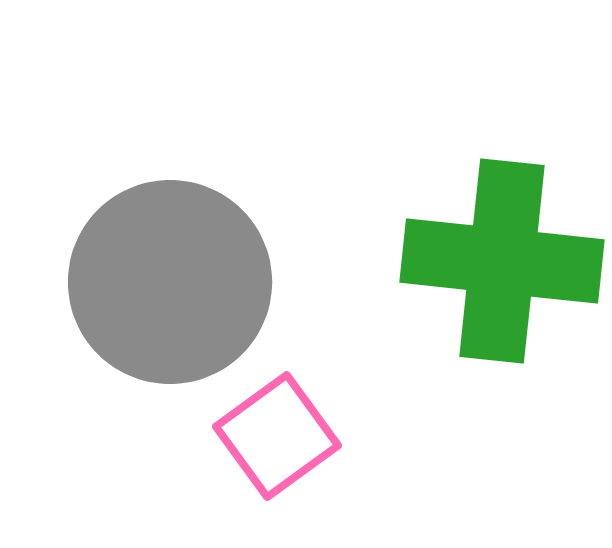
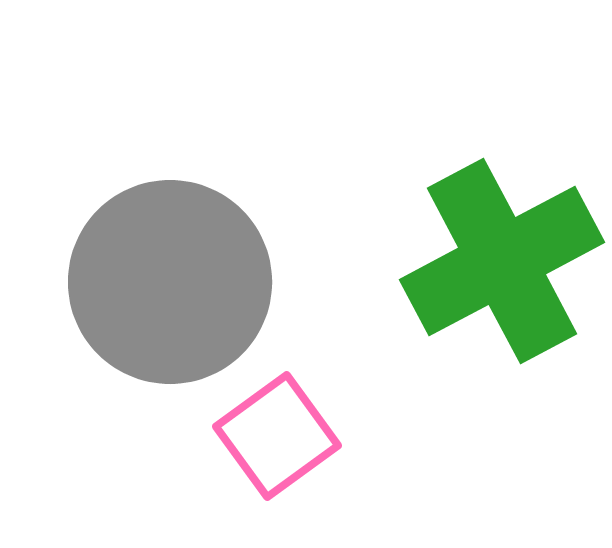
green cross: rotated 34 degrees counterclockwise
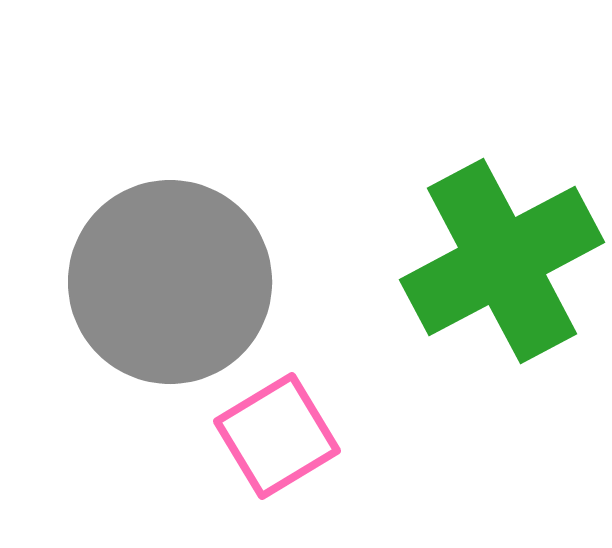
pink square: rotated 5 degrees clockwise
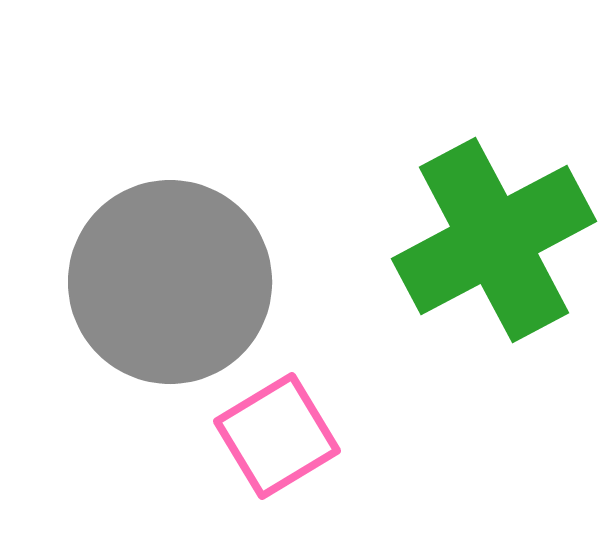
green cross: moved 8 px left, 21 px up
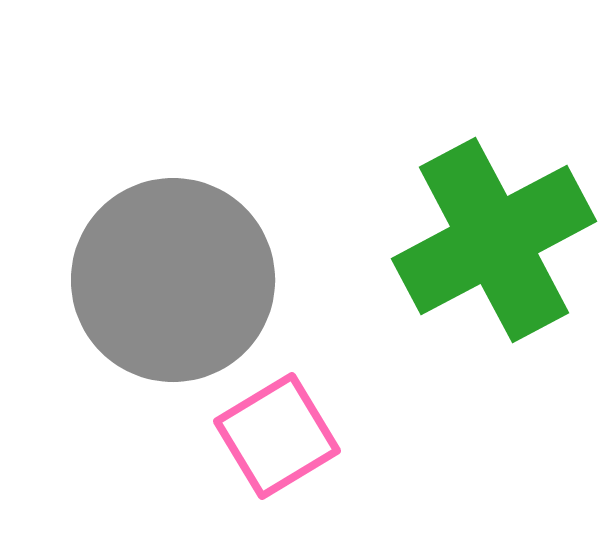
gray circle: moved 3 px right, 2 px up
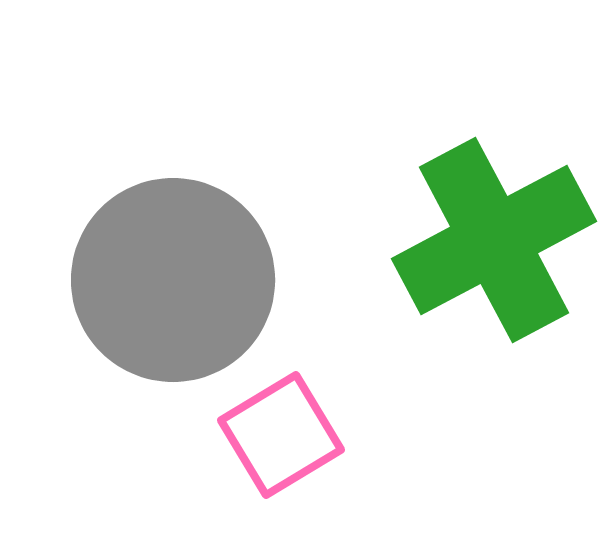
pink square: moved 4 px right, 1 px up
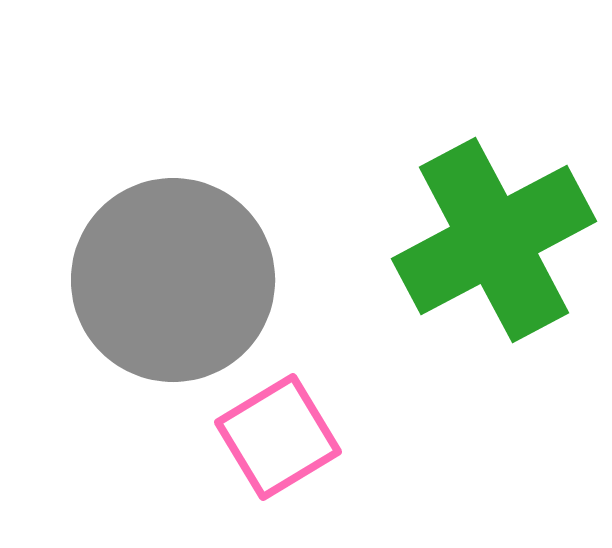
pink square: moved 3 px left, 2 px down
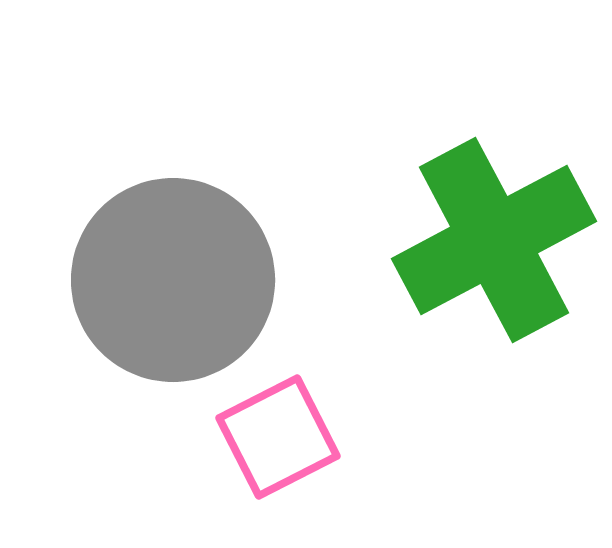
pink square: rotated 4 degrees clockwise
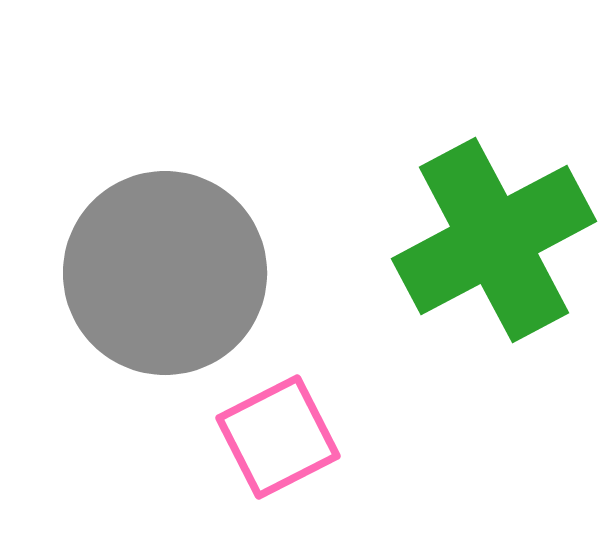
gray circle: moved 8 px left, 7 px up
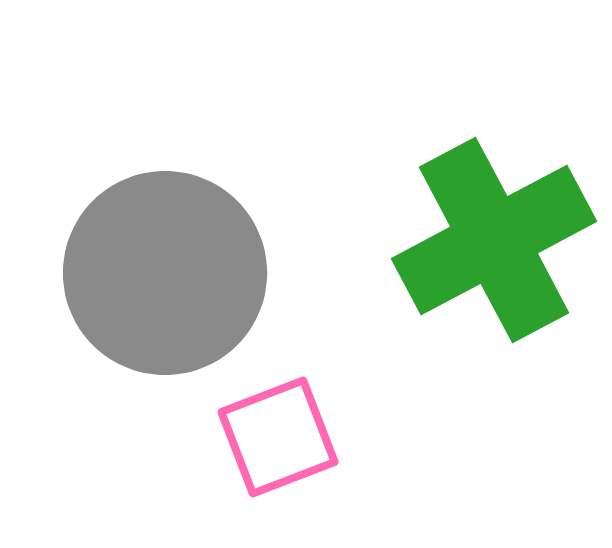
pink square: rotated 6 degrees clockwise
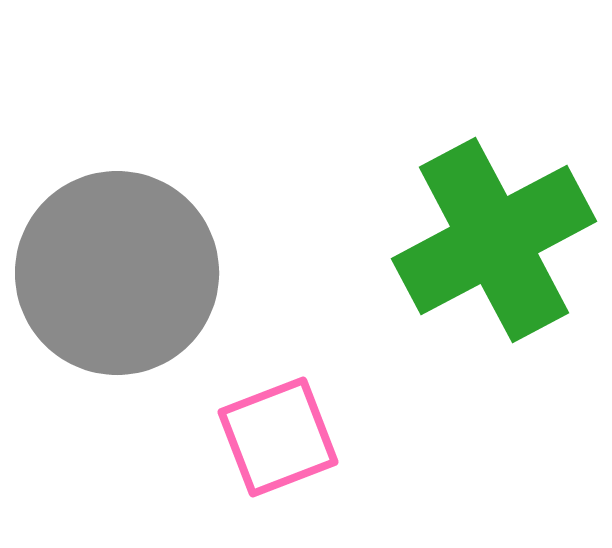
gray circle: moved 48 px left
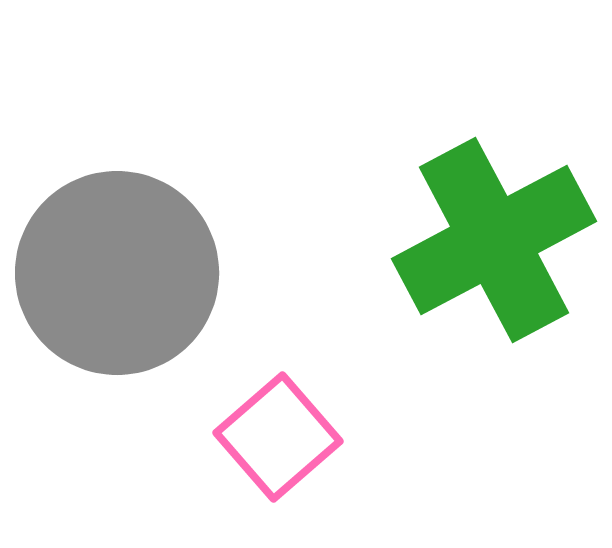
pink square: rotated 20 degrees counterclockwise
